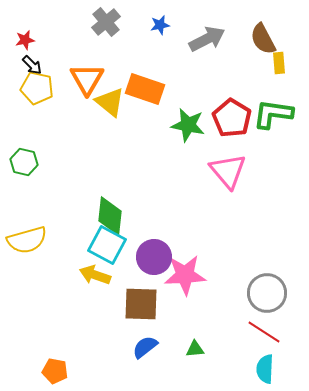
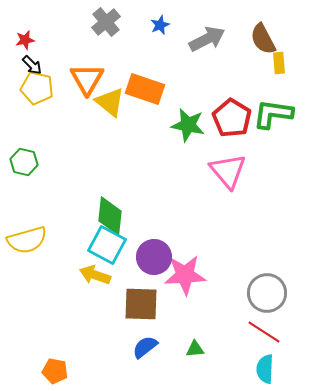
blue star: rotated 12 degrees counterclockwise
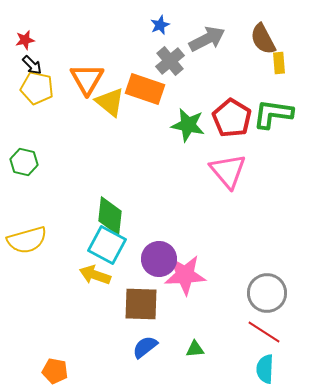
gray cross: moved 64 px right, 39 px down
purple circle: moved 5 px right, 2 px down
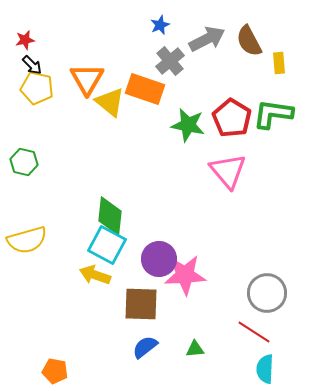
brown semicircle: moved 14 px left, 2 px down
red line: moved 10 px left
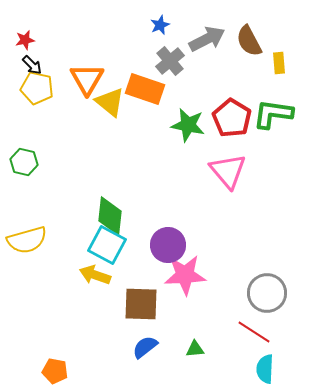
purple circle: moved 9 px right, 14 px up
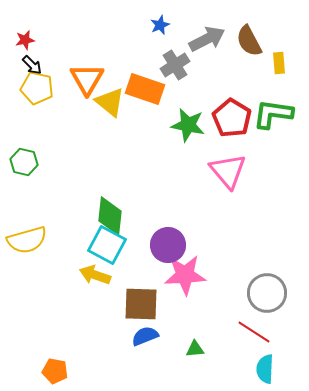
gray cross: moved 5 px right, 4 px down; rotated 8 degrees clockwise
blue semicircle: moved 11 px up; rotated 16 degrees clockwise
